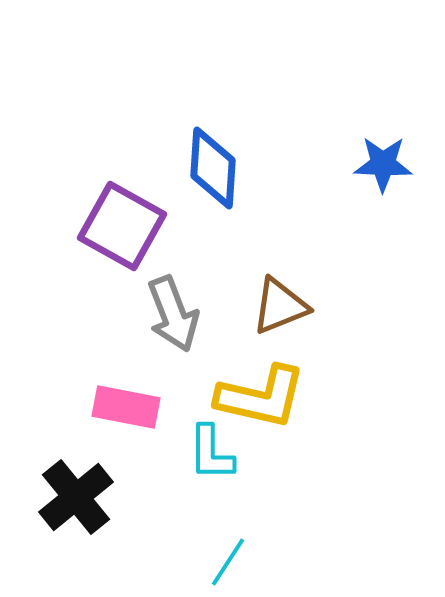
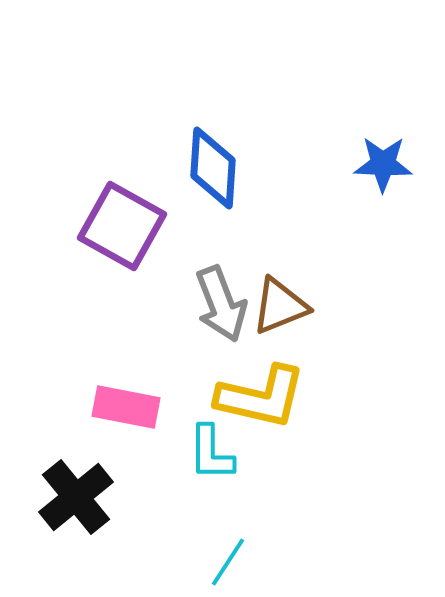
gray arrow: moved 48 px right, 10 px up
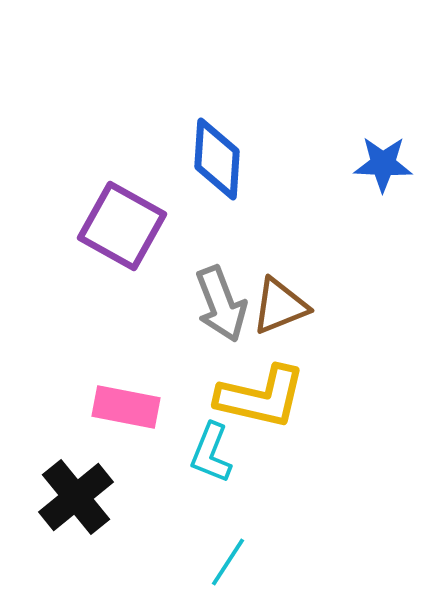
blue diamond: moved 4 px right, 9 px up
cyan L-shape: rotated 22 degrees clockwise
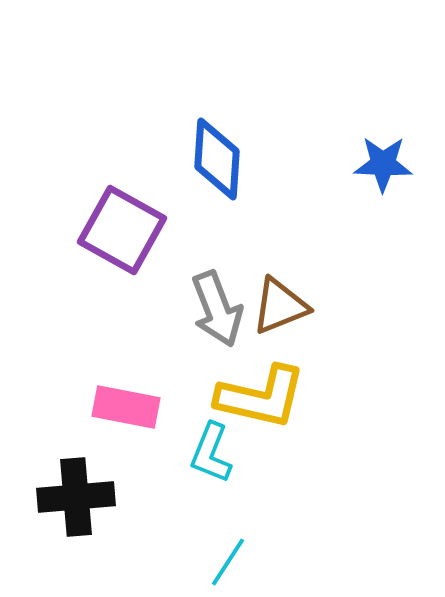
purple square: moved 4 px down
gray arrow: moved 4 px left, 5 px down
black cross: rotated 34 degrees clockwise
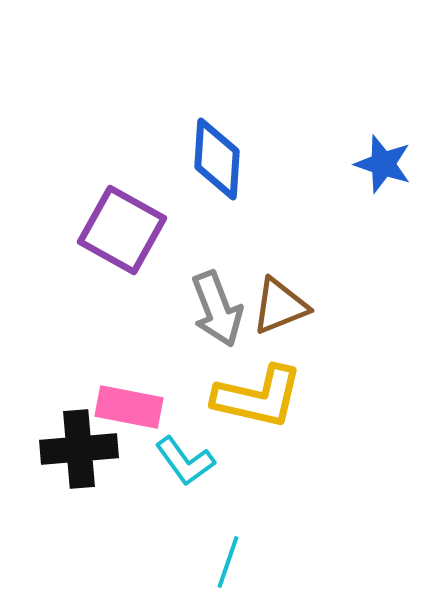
blue star: rotated 16 degrees clockwise
yellow L-shape: moved 3 px left
pink rectangle: moved 3 px right
cyan L-shape: moved 26 px left, 8 px down; rotated 58 degrees counterclockwise
black cross: moved 3 px right, 48 px up
cyan line: rotated 14 degrees counterclockwise
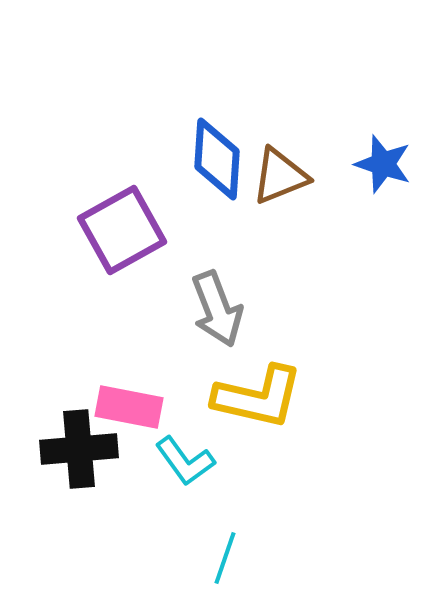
purple square: rotated 32 degrees clockwise
brown triangle: moved 130 px up
cyan line: moved 3 px left, 4 px up
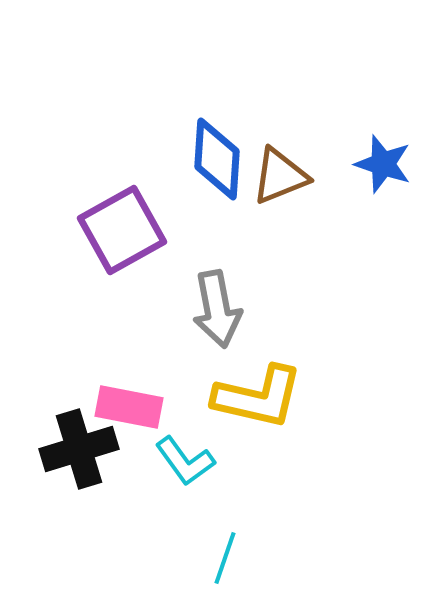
gray arrow: rotated 10 degrees clockwise
black cross: rotated 12 degrees counterclockwise
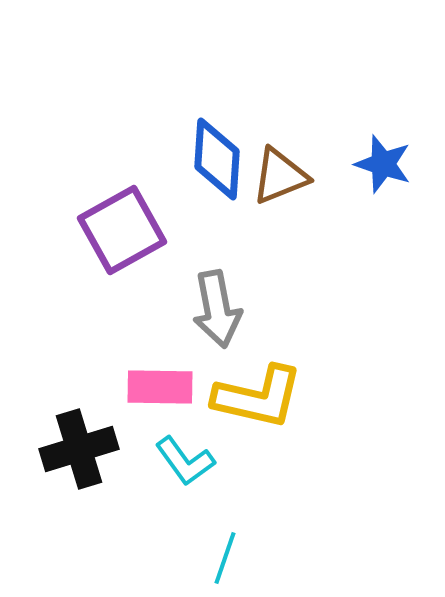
pink rectangle: moved 31 px right, 20 px up; rotated 10 degrees counterclockwise
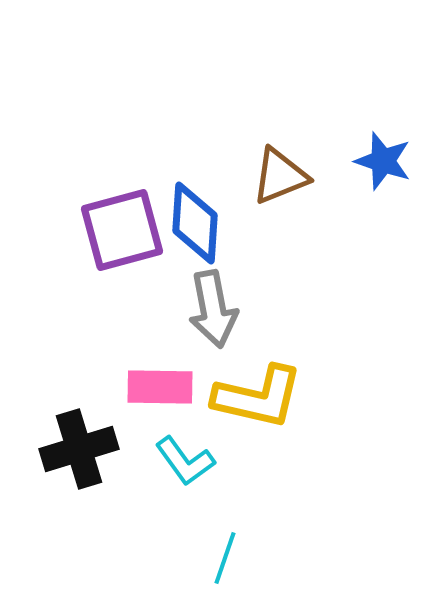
blue diamond: moved 22 px left, 64 px down
blue star: moved 3 px up
purple square: rotated 14 degrees clockwise
gray arrow: moved 4 px left
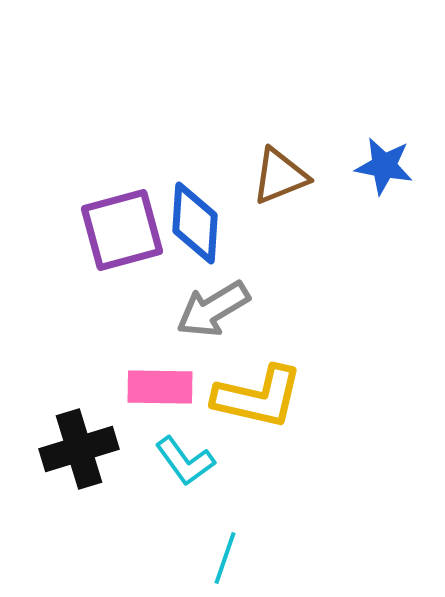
blue star: moved 1 px right, 5 px down; rotated 8 degrees counterclockwise
gray arrow: rotated 70 degrees clockwise
